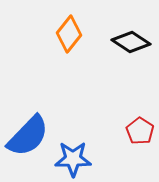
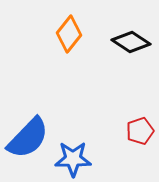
red pentagon: rotated 20 degrees clockwise
blue semicircle: moved 2 px down
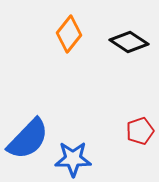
black diamond: moved 2 px left
blue semicircle: moved 1 px down
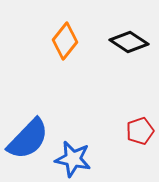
orange diamond: moved 4 px left, 7 px down
blue star: rotated 12 degrees clockwise
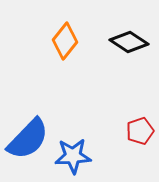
blue star: moved 3 px up; rotated 15 degrees counterclockwise
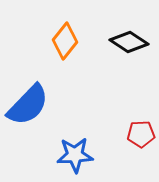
red pentagon: moved 1 px right, 3 px down; rotated 16 degrees clockwise
blue semicircle: moved 34 px up
blue star: moved 2 px right, 1 px up
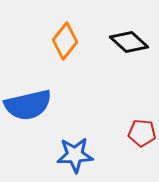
black diamond: rotated 9 degrees clockwise
blue semicircle: rotated 33 degrees clockwise
red pentagon: moved 1 px right, 1 px up; rotated 8 degrees clockwise
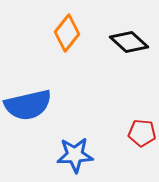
orange diamond: moved 2 px right, 8 px up
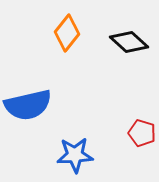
red pentagon: rotated 12 degrees clockwise
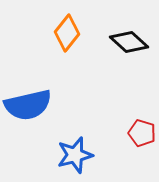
blue star: rotated 12 degrees counterclockwise
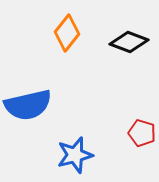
black diamond: rotated 21 degrees counterclockwise
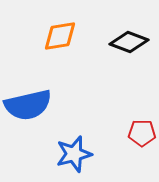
orange diamond: moved 7 px left, 3 px down; rotated 42 degrees clockwise
red pentagon: rotated 16 degrees counterclockwise
blue star: moved 1 px left, 1 px up
